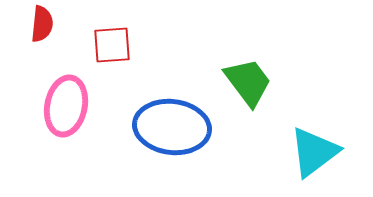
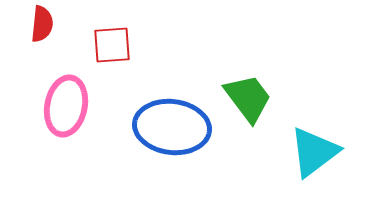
green trapezoid: moved 16 px down
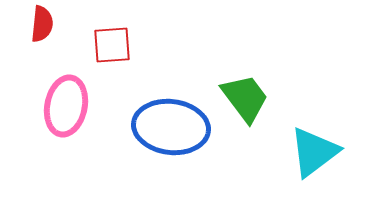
green trapezoid: moved 3 px left
blue ellipse: moved 1 px left
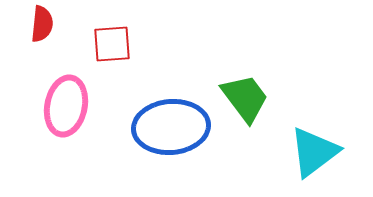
red square: moved 1 px up
blue ellipse: rotated 12 degrees counterclockwise
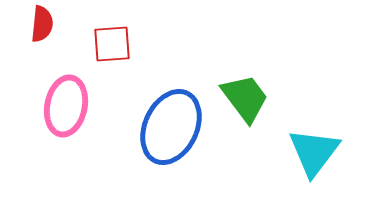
blue ellipse: rotated 60 degrees counterclockwise
cyan triangle: rotated 16 degrees counterclockwise
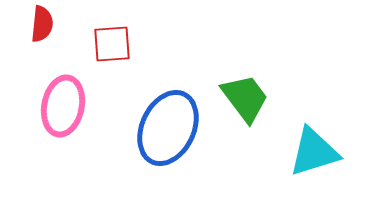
pink ellipse: moved 3 px left
blue ellipse: moved 3 px left, 1 px down
cyan triangle: rotated 36 degrees clockwise
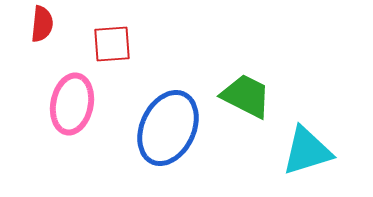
green trapezoid: moved 1 px right, 2 px up; rotated 26 degrees counterclockwise
pink ellipse: moved 9 px right, 2 px up
cyan triangle: moved 7 px left, 1 px up
